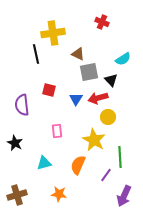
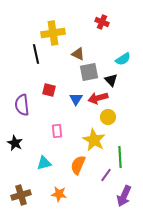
brown cross: moved 4 px right
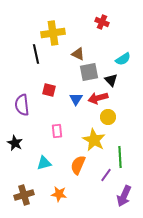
brown cross: moved 3 px right
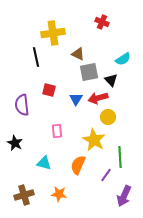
black line: moved 3 px down
cyan triangle: rotated 28 degrees clockwise
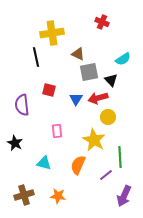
yellow cross: moved 1 px left
purple line: rotated 16 degrees clockwise
orange star: moved 1 px left, 2 px down
